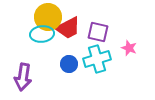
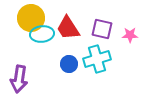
yellow circle: moved 17 px left, 1 px down
red trapezoid: rotated 84 degrees clockwise
purple square: moved 4 px right, 3 px up
pink star: moved 1 px right, 13 px up; rotated 21 degrees counterclockwise
purple arrow: moved 4 px left, 2 px down
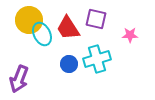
yellow circle: moved 2 px left, 2 px down
purple square: moved 6 px left, 10 px up
cyan ellipse: rotated 70 degrees clockwise
purple arrow: rotated 12 degrees clockwise
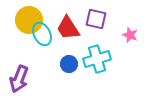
pink star: rotated 21 degrees clockwise
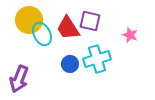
purple square: moved 6 px left, 2 px down
blue circle: moved 1 px right
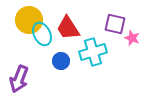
purple square: moved 25 px right, 3 px down
pink star: moved 2 px right, 3 px down
cyan cross: moved 4 px left, 7 px up
blue circle: moved 9 px left, 3 px up
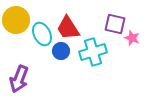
yellow circle: moved 13 px left
blue circle: moved 10 px up
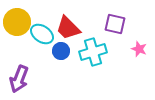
yellow circle: moved 1 px right, 2 px down
red trapezoid: rotated 12 degrees counterclockwise
cyan ellipse: rotated 30 degrees counterclockwise
pink star: moved 7 px right, 11 px down
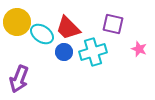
purple square: moved 2 px left
blue circle: moved 3 px right, 1 px down
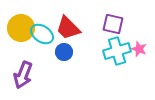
yellow circle: moved 4 px right, 6 px down
cyan cross: moved 24 px right, 1 px up
purple arrow: moved 4 px right, 4 px up
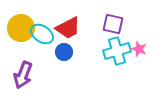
red trapezoid: rotated 72 degrees counterclockwise
